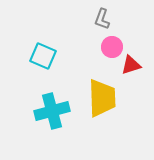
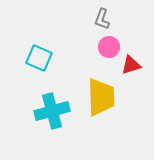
pink circle: moved 3 px left
cyan square: moved 4 px left, 2 px down
yellow trapezoid: moved 1 px left, 1 px up
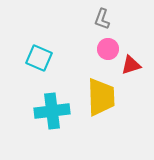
pink circle: moved 1 px left, 2 px down
cyan cross: rotated 8 degrees clockwise
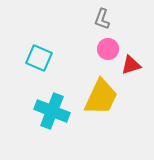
yellow trapezoid: rotated 27 degrees clockwise
cyan cross: rotated 28 degrees clockwise
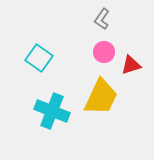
gray L-shape: rotated 15 degrees clockwise
pink circle: moved 4 px left, 3 px down
cyan square: rotated 12 degrees clockwise
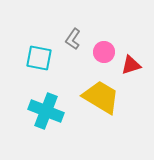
gray L-shape: moved 29 px left, 20 px down
cyan square: rotated 24 degrees counterclockwise
yellow trapezoid: rotated 84 degrees counterclockwise
cyan cross: moved 6 px left
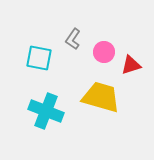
yellow trapezoid: rotated 15 degrees counterclockwise
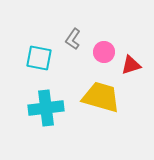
cyan cross: moved 3 px up; rotated 28 degrees counterclockwise
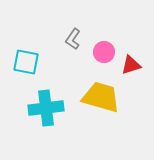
cyan square: moved 13 px left, 4 px down
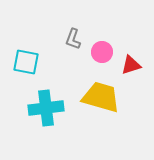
gray L-shape: rotated 15 degrees counterclockwise
pink circle: moved 2 px left
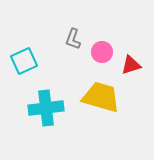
cyan square: moved 2 px left, 1 px up; rotated 36 degrees counterclockwise
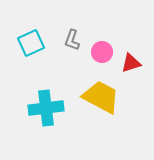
gray L-shape: moved 1 px left, 1 px down
cyan square: moved 7 px right, 18 px up
red triangle: moved 2 px up
yellow trapezoid: rotated 12 degrees clockwise
